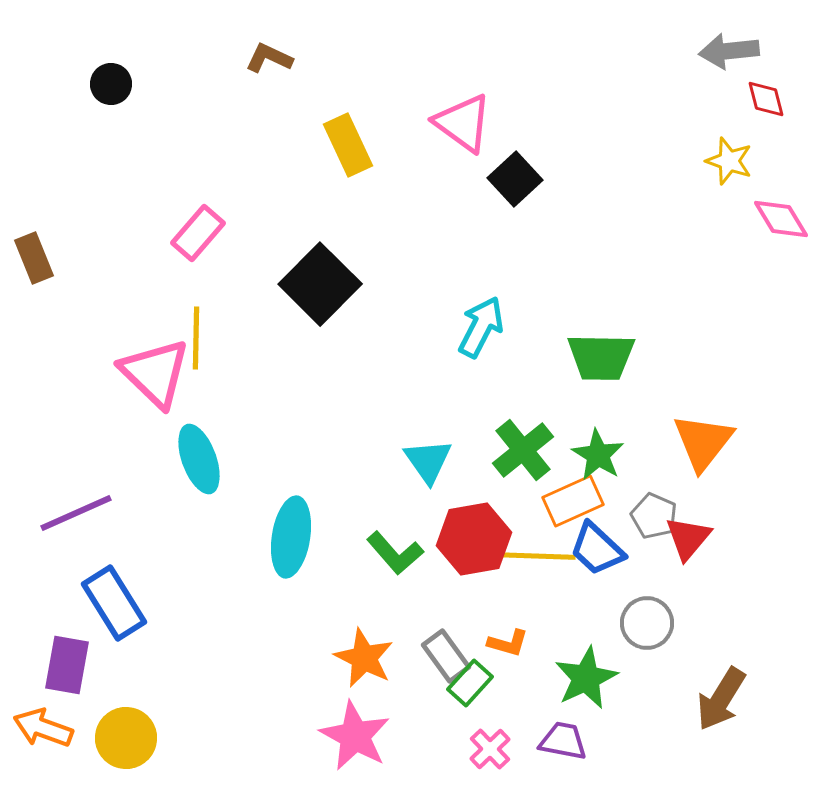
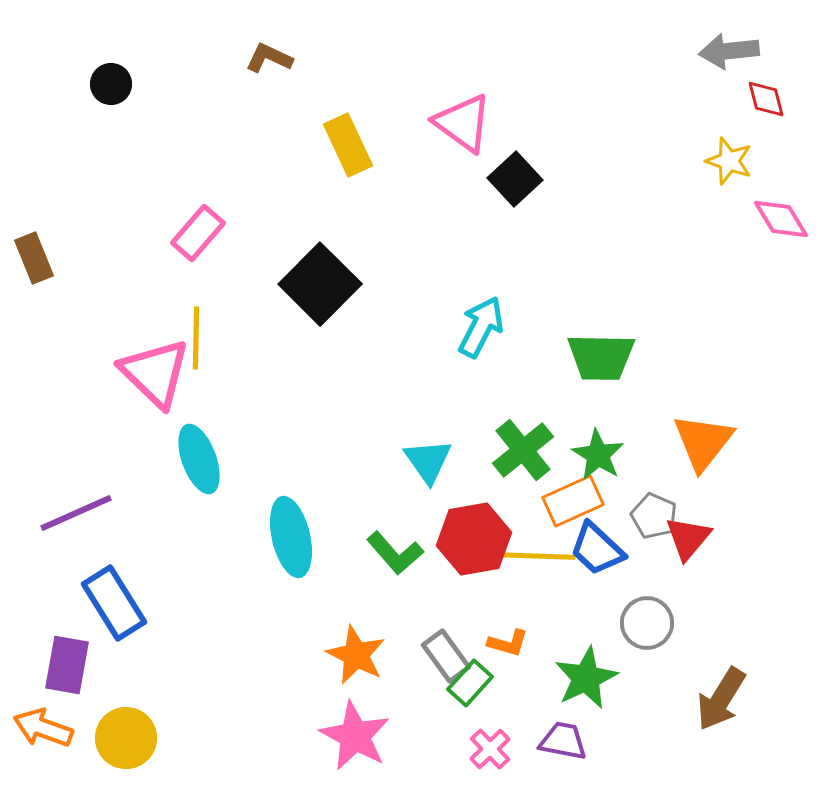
cyan ellipse at (291, 537): rotated 22 degrees counterclockwise
orange star at (364, 658): moved 8 px left, 3 px up
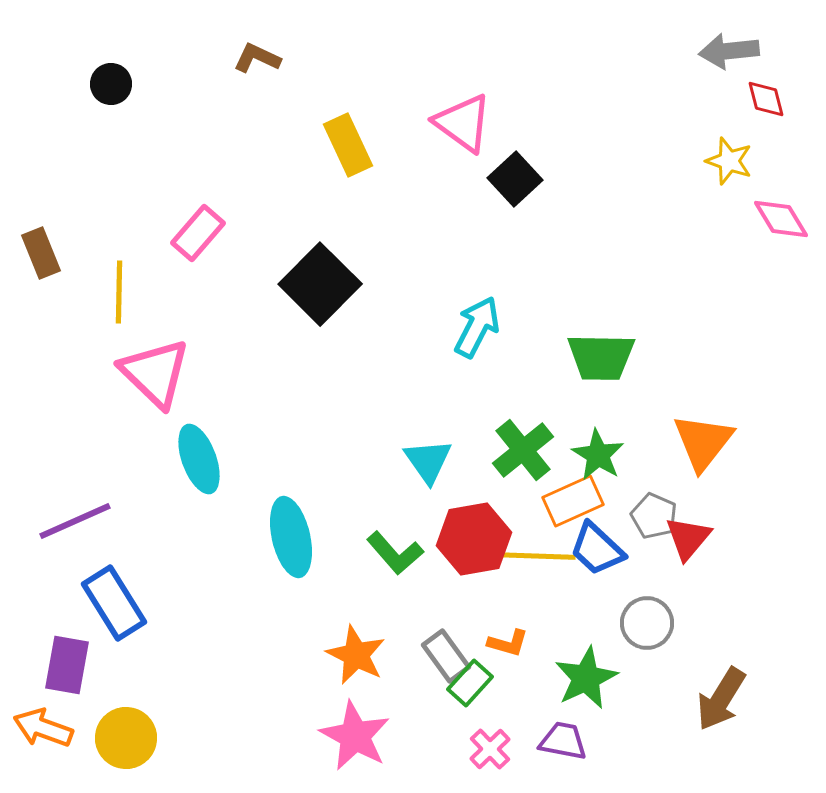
brown L-shape at (269, 58): moved 12 px left
brown rectangle at (34, 258): moved 7 px right, 5 px up
cyan arrow at (481, 327): moved 4 px left
yellow line at (196, 338): moved 77 px left, 46 px up
purple line at (76, 513): moved 1 px left, 8 px down
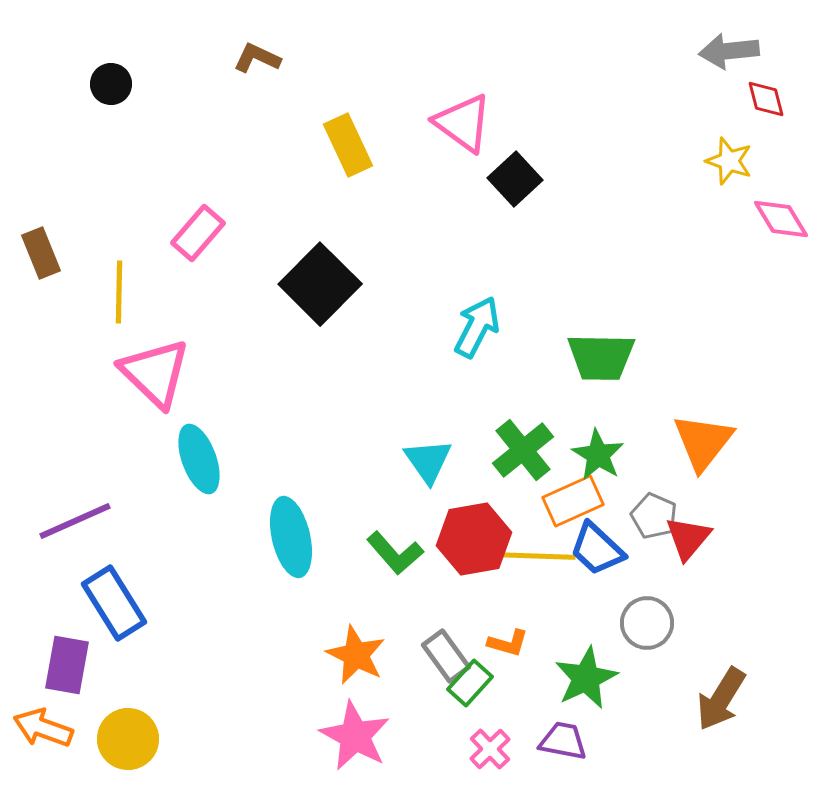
yellow circle at (126, 738): moved 2 px right, 1 px down
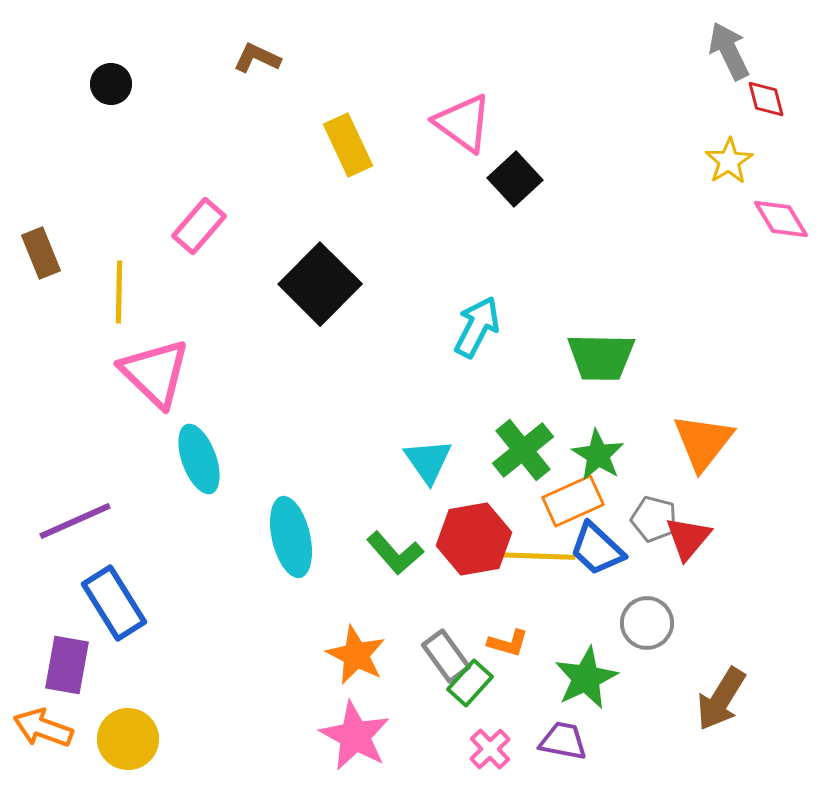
gray arrow at (729, 51): rotated 70 degrees clockwise
yellow star at (729, 161): rotated 21 degrees clockwise
pink rectangle at (198, 233): moved 1 px right, 7 px up
gray pentagon at (654, 516): moved 3 px down; rotated 9 degrees counterclockwise
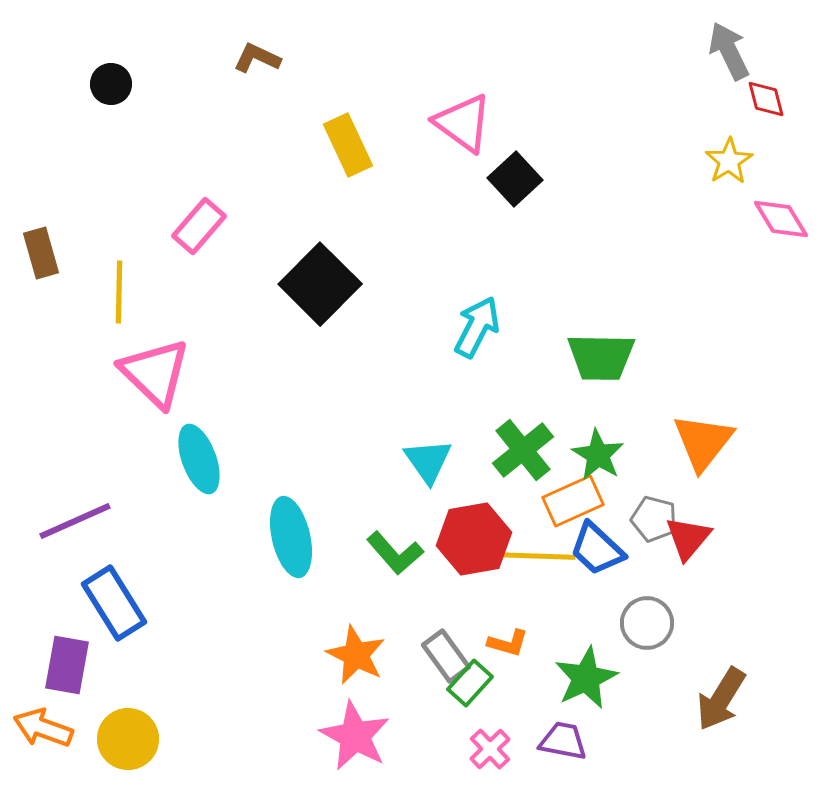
brown rectangle at (41, 253): rotated 6 degrees clockwise
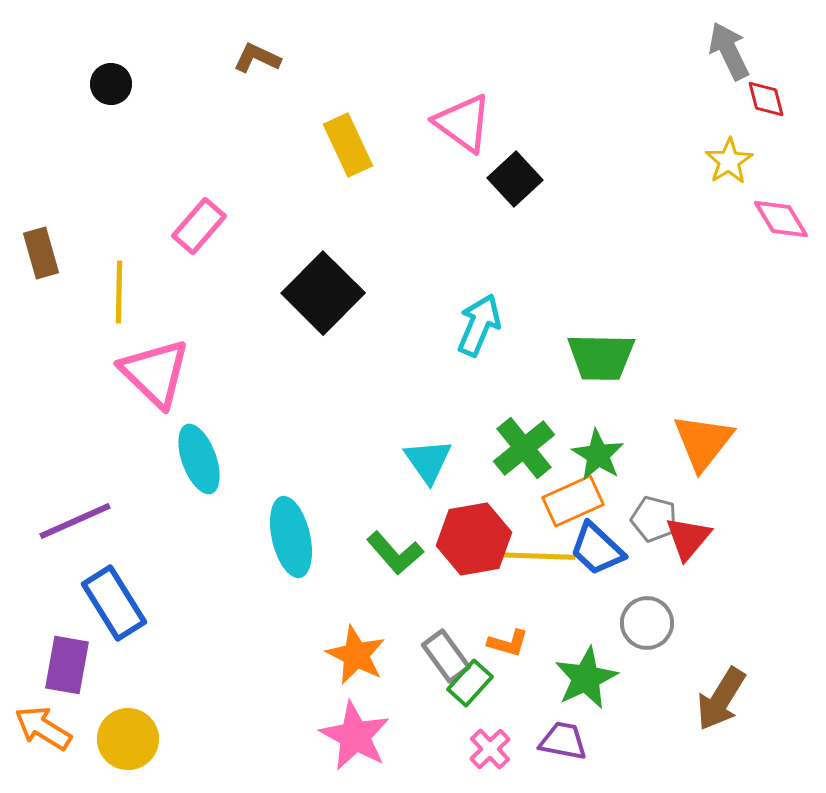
black square at (320, 284): moved 3 px right, 9 px down
cyan arrow at (477, 327): moved 2 px right, 2 px up; rotated 4 degrees counterclockwise
green cross at (523, 450): moved 1 px right, 2 px up
orange arrow at (43, 728): rotated 12 degrees clockwise
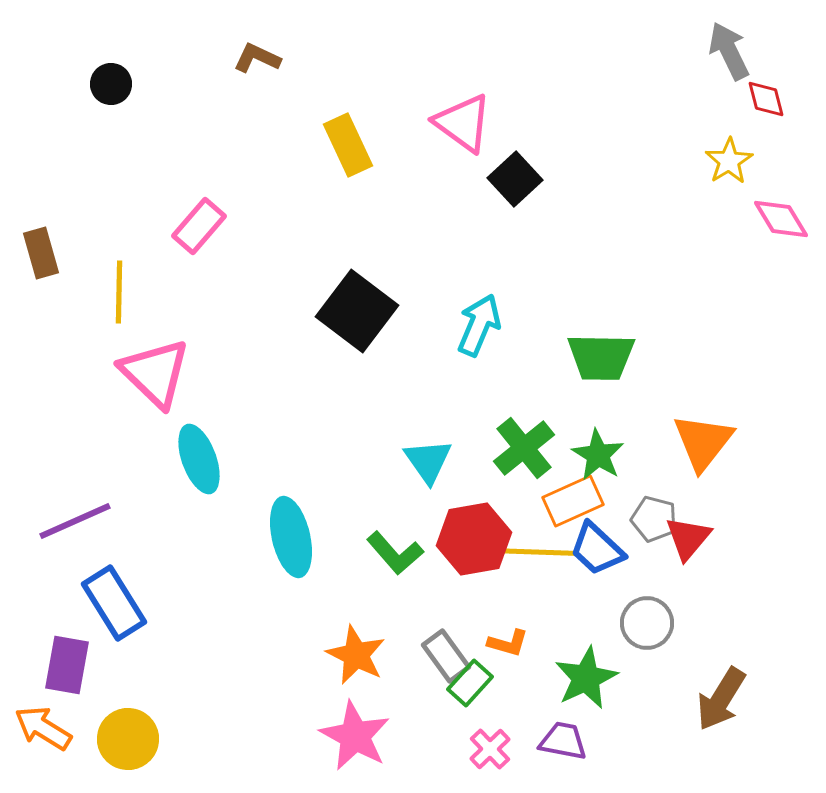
black square at (323, 293): moved 34 px right, 18 px down; rotated 8 degrees counterclockwise
yellow line at (535, 556): moved 4 px up
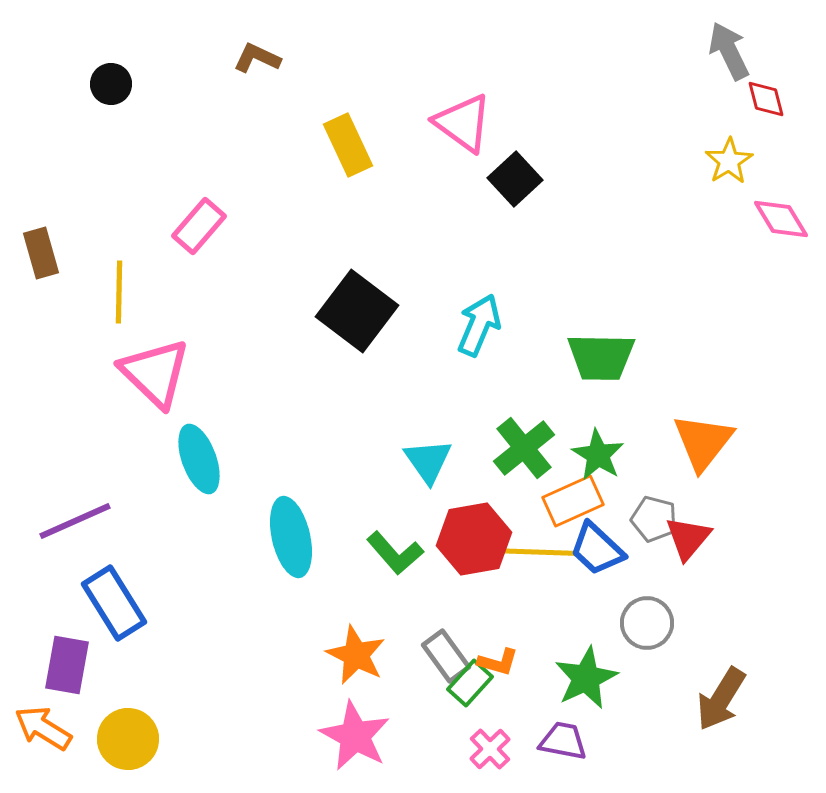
orange L-shape at (508, 643): moved 10 px left, 19 px down
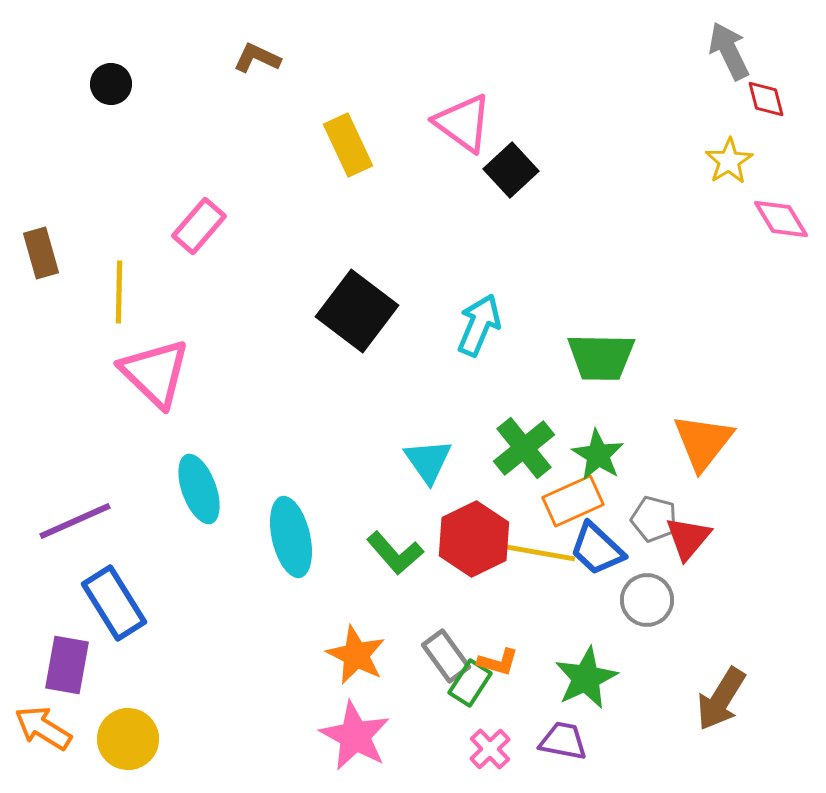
black square at (515, 179): moved 4 px left, 9 px up
cyan ellipse at (199, 459): moved 30 px down
red hexagon at (474, 539): rotated 16 degrees counterclockwise
yellow line at (535, 552): rotated 8 degrees clockwise
gray circle at (647, 623): moved 23 px up
green rectangle at (470, 683): rotated 9 degrees counterclockwise
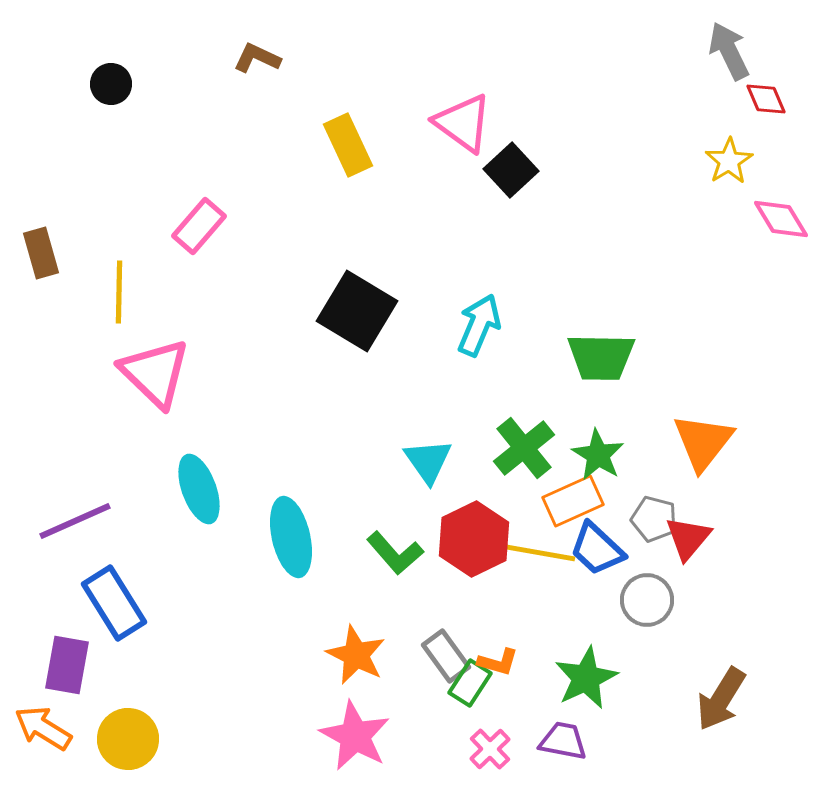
red diamond at (766, 99): rotated 9 degrees counterclockwise
black square at (357, 311): rotated 6 degrees counterclockwise
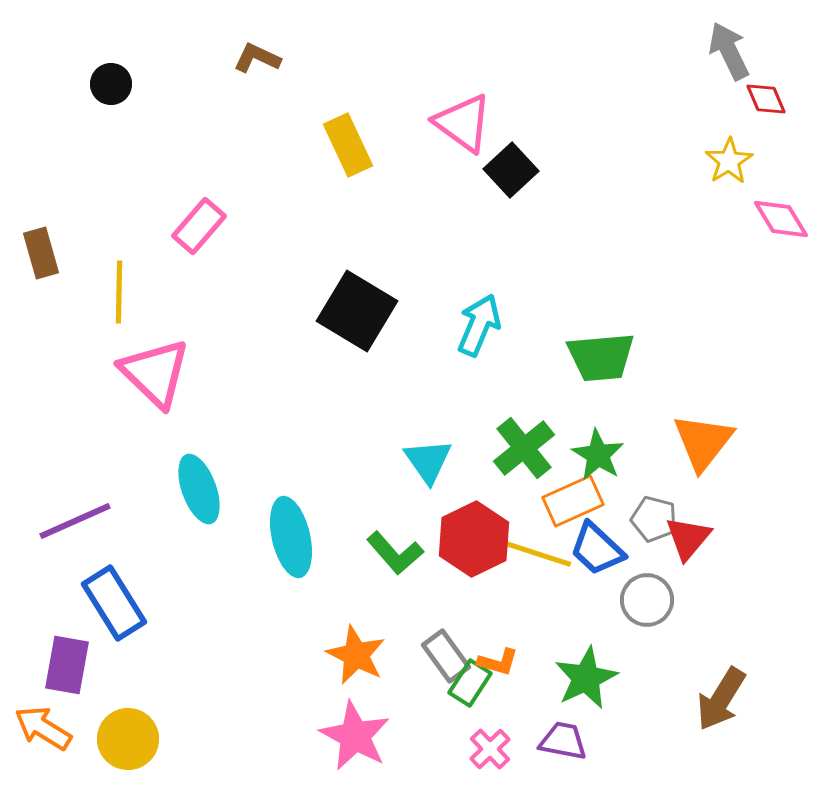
green trapezoid at (601, 357): rotated 6 degrees counterclockwise
yellow line at (535, 552): moved 3 px left; rotated 8 degrees clockwise
